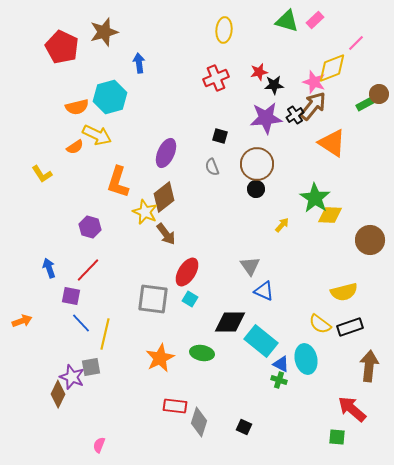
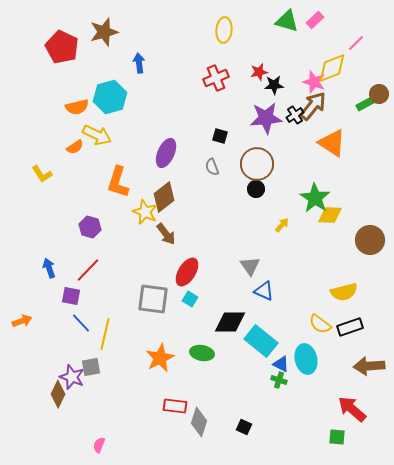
brown arrow at (369, 366): rotated 100 degrees counterclockwise
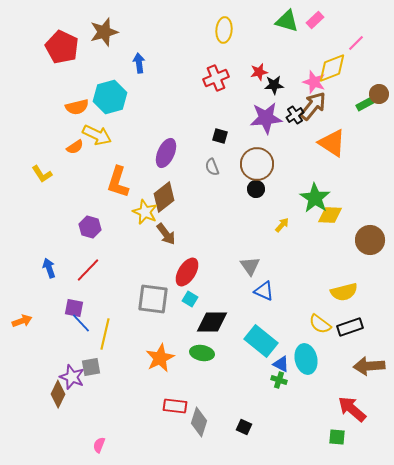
purple square at (71, 296): moved 3 px right, 12 px down
black diamond at (230, 322): moved 18 px left
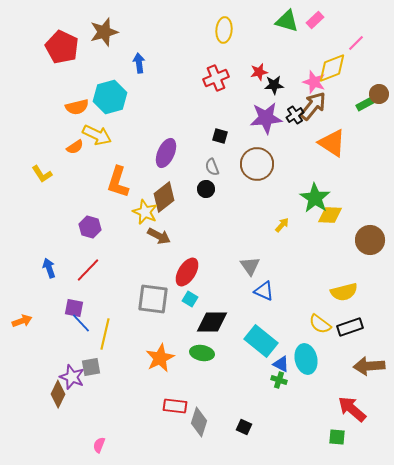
black circle at (256, 189): moved 50 px left
brown arrow at (166, 234): moved 7 px left, 2 px down; rotated 25 degrees counterclockwise
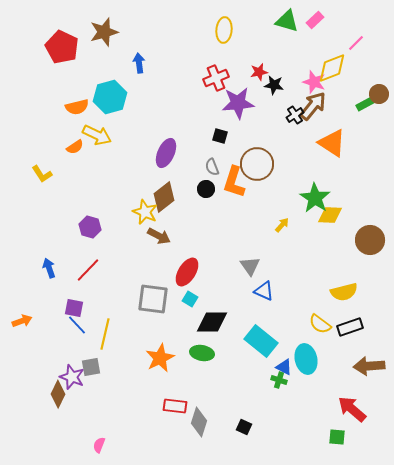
black star at (274, 85): rotated 12 degrees clockwise
purple star at (266, 118): moved 28 px left, 15 px up
orange L-shape at (118, 182): moved 116 px right
blue line at (81, 323): moved 4 px left, 2 px down
blue triangle at (281, 364): moved 3 px right, 3 px down
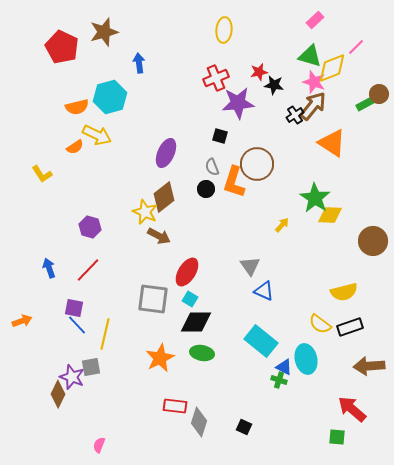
green triangle at (287, 21): moved 23 px right, 35 px down
pink line at (356, 43): moved 4 px down
brown circle at (370, 240): moved 3 px right, 1 px down
black diamond at (212, 322): moved 16 px left
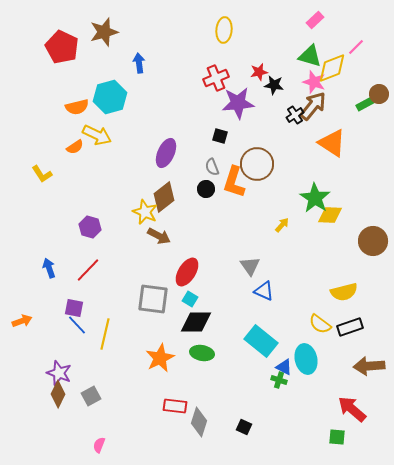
gray square at (91, 367): moved 29 px down; rotated 18 degrees counterclockwise
purple star at (72, 377): moved 13 px left, 4 px up
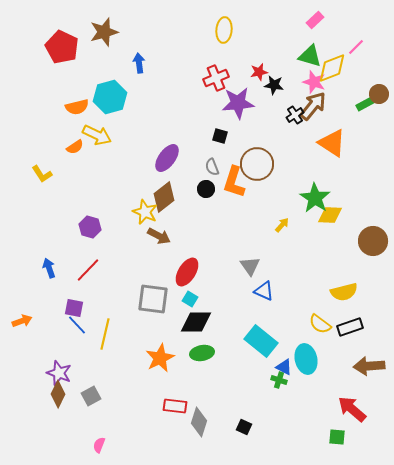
purple ellipse at (166, 153): moved 1 px right, 5 px down; rotated 12 degrees clockwise
green ellipse at (202, 353): rotated 20 degrees counterclockwise
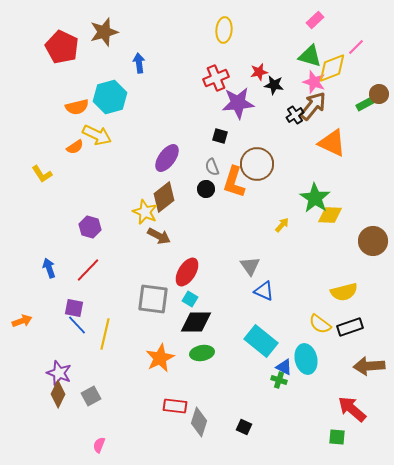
orange triangle at (332, 143): rotated 8 degrees counterclockwise
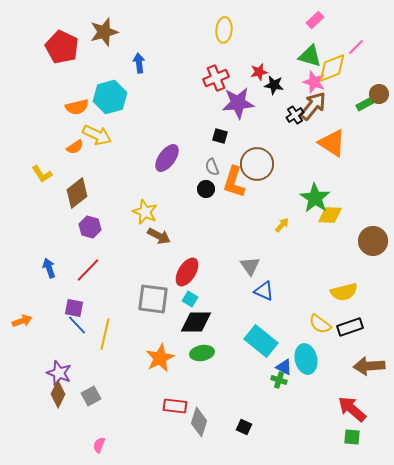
orange triangle at (332, 143): rotated 8 degrees clockwise
brown diamond at (164, 197): moved 87 px left, 4 px up
green square at (337, 437): moved 15 px right
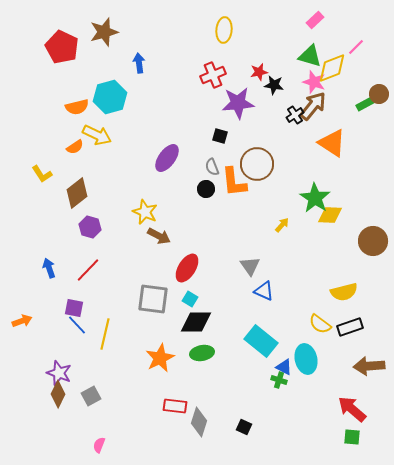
red cross at (216, 78): moved 3 px left, 3 px up
orange L-shape at (234, 182): rotated 24 degrees counterclockwise
red ellipse at (187, 272): moved 4 px up
